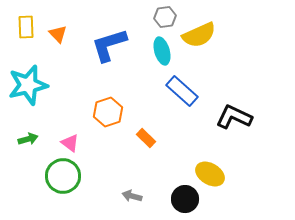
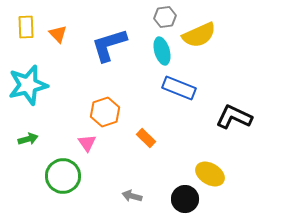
blue rectangle: moved 3 px left, 3 px up; rotated 20 degrees counterclockwise
orange hexagon: moved 3 px left
pink triangle: moved 17 px right; rotated 18 degrees clockwise
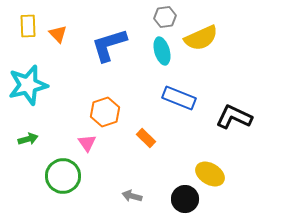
yellow rectangle: moved 2 px right, 1 px up
yellow semicircle: moved 2 px right, 3 px down
blue rectangle: moved 10 px down
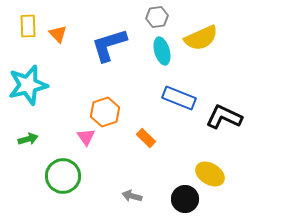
gray hexagon: moved 8 px left
black L-shape: moved 10 px left
pink triangle: moved 1 px left, 6 px up
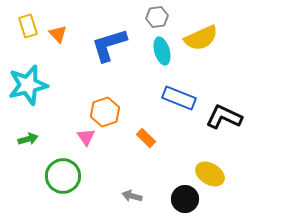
yellow rectangle: rotated 15 degrees counterclockwise
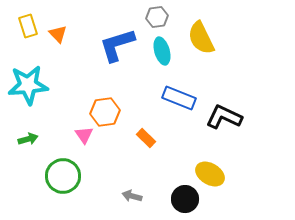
yellow semicircle: rotated 88 degrees clockwise
blue L-shape: moved 8 px right
cyan star: rotated 9 degrees clockwise
orange hexagon: rotated 12 degrees clockwise
pink triangle: moved 2 px left, 2 px up
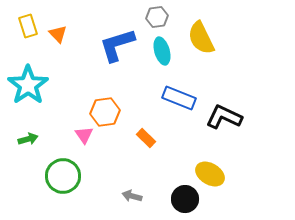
cyan star: rotated 30 degrees counterclockwise
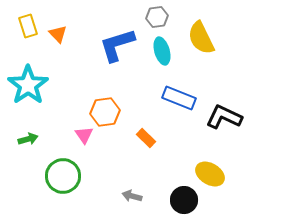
black circle: moved 1 px left, 1 px down
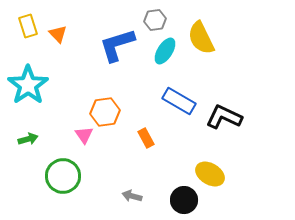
gray hexagon: moved 2 px left, 3 px down
cyan ellipse: moved 3 px right; rotated 48 degrees clockwise
blue rectangle: moved 3 px down; rotated 8 degrees clockwise
orange rectangle: rotated 18 degrees clockwise
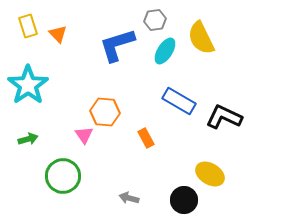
orange hexagon: rotated 12 degrees clockwise
gray arrow: moved 3 px left, 2 px down
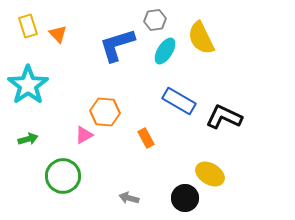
pink triangle: rotated 36 degrees clockwise
black circle: moved 1 px right, 2 px up
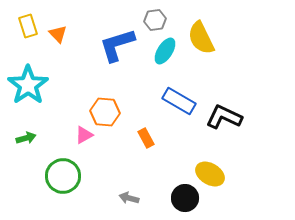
green arrow: moved 2 px left, 1 px up
